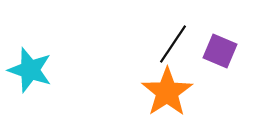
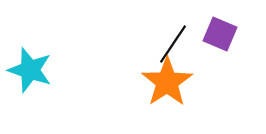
purple square: moved 17 px up
orange star: moved 10 px up
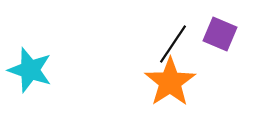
orange star: moved 3 px right
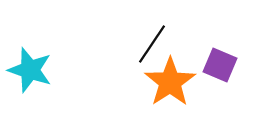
purple square: moved 31 px down
black line: moved 21 px left
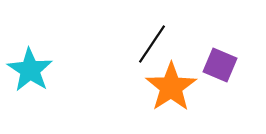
cyan star: rotated 15 degrees clockwise
orange star: moved 1 px right, 5 px down
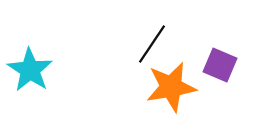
orange star: rotated 24 degrees clockwise
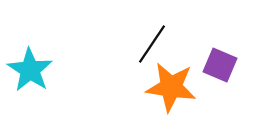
orange star: rotated 18 degrees clockwise
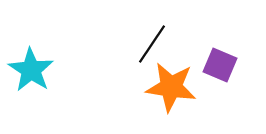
cyan star: moved 1 px right
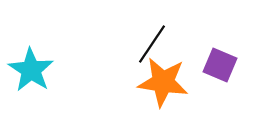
orange star: moved 8 px left, 5 px up
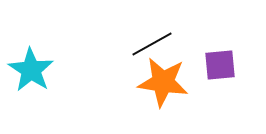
black line: rotated 27 degrees clockwise
purple square: rotated 28 degrees counterclockwise
